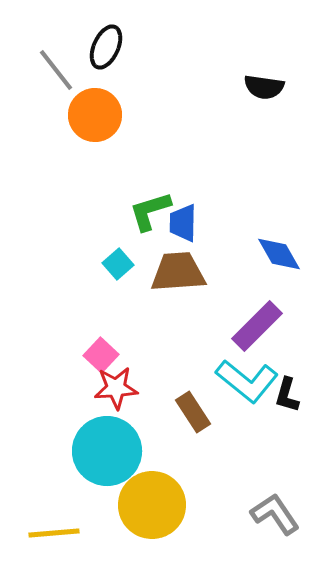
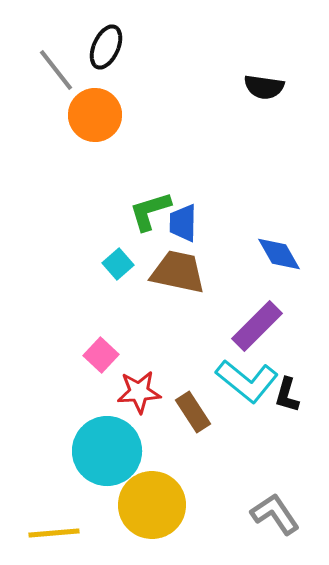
brown trapezoid: rotated 16 degrees clockwise
red star: moved 23 px right, 4 px down
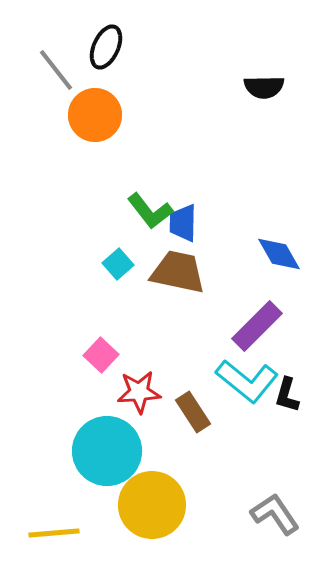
black semicircle: rotated 9 degrees counterclockwise
green L-shape: rotated 111 degrees counterclockwise
